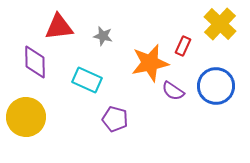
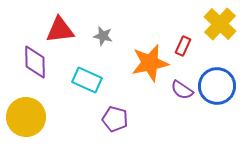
red triangle: moved 1 px right, 3 px down
blue circle: moved 1 px right
purple semicircle: moved 9 px right, 1 px up
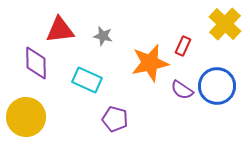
yellow cross: moved 5 px right
purple diamond: moved 1 px right, 1 px down
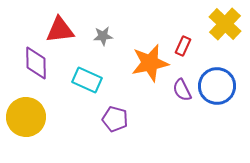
gray star: rotated 18 degrees counterclockwise
purple semicircle: rotated 30 degrees clockwise
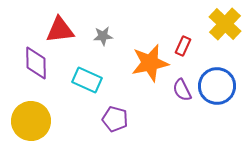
yellow circle: moved 5 px right, 4 px down
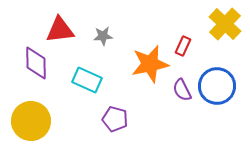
orange star: moved 1 px down
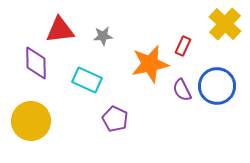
purple pentagon: rotated 10 degrees clockwise
